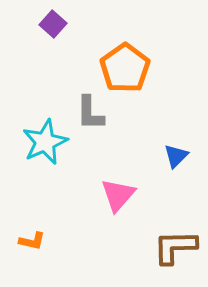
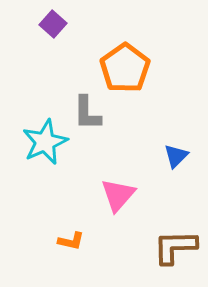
gray L-shape: moved 3 px left
orange L-shape: moved 39 px right
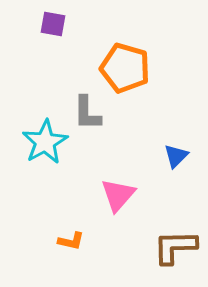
purple square: rotated 32 degrees counterclockwise
orange pentagon: rotated 21 degrees counterclockwise
cyan star: rotated 6 degrees counterclockwise
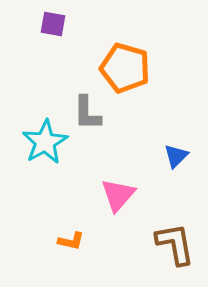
brown L-shape: moved 3 px up; rotated 81 degrees clockwise
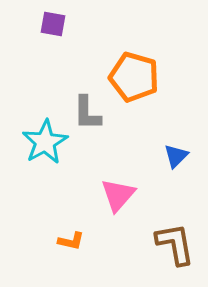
orange pentagon: moved 9 px right, 9 px down
